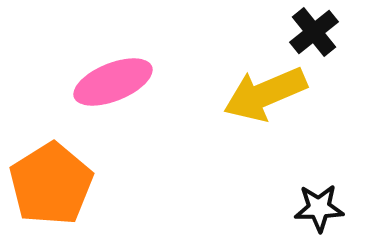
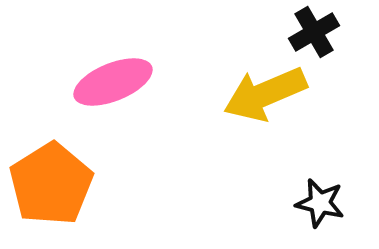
black cross: rotated 9 degrees clockwise
black star: moved 1 px right, 5 px up; rotated 15 degrees clockwise
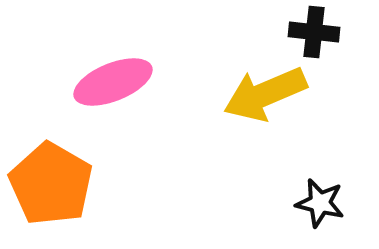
black cross: rotated 36 degrees clockwise
orange pentagon: rotated 10 degrees counterclockwise
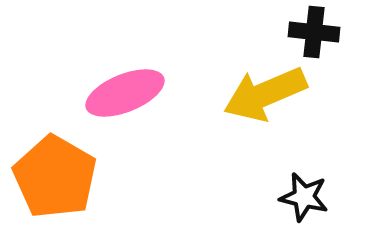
pink ellipse: moved 12 px right, 11 px down
orange pentagon: moved 4 px right, 7 px up
black star: moved 16 px left, 6 px up
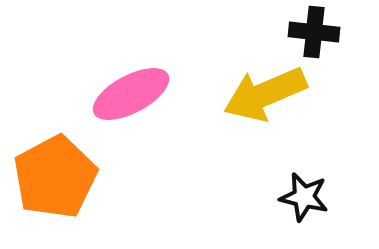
pink ellipse: moved 6 px right, 1 px down; rotated 6 degrees counterclockwise
orange pentagon: rotated 14 degrees clockwise
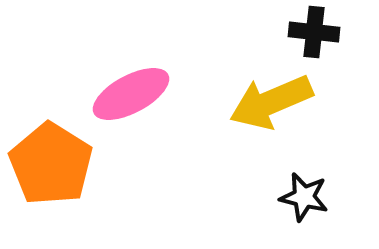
yellow arrow: moved 6 px right, 8 px down
orange pentagon: moved 4 px left, 13 px up; rotated 12 degrees counterclockwise
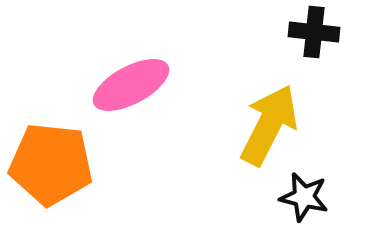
pink ellipse: moved 9 px up
yellow arrow: moved 2 px left, 23 px down; rotated 140 degrees clockwise
orange pentagon: rotated 26 degrees counterclockwise
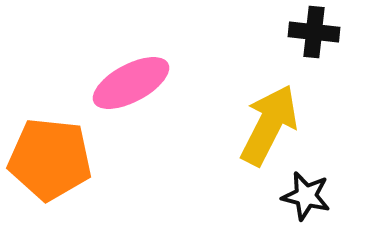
pink ellipse: moved 2 px up
orange pentagon: moved 1 px left, 5 px up
black star: moved 2 px right, 1 px up
